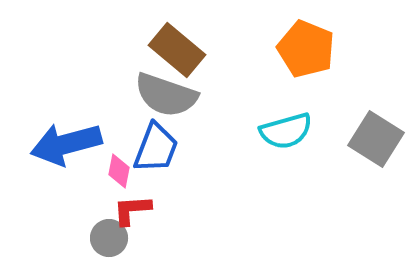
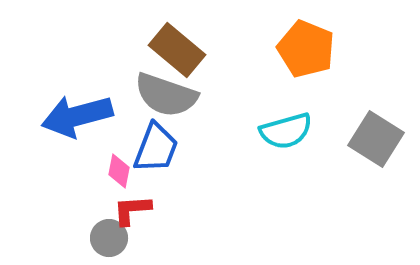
blue arrow: moved 11 px right, 28 px up
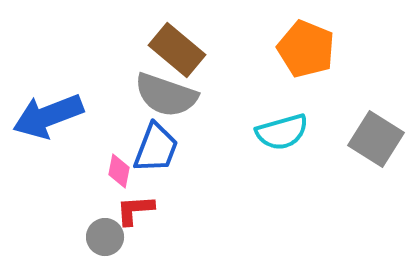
blue arrow: moved 29 px left; rotated 6 degrees counterclockwise
cyan semicircle: moved 4 px left, 1 px down
red L-shape: moved 3 px right
gray circle: moved 4 px left, 1 px up
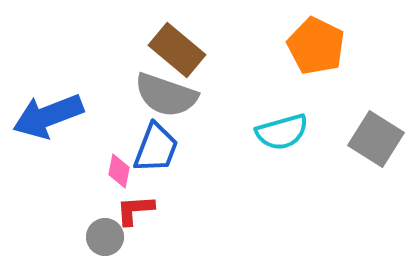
orange pentagon: moved 10 px right, 3 px up; rotated 4 degrees clockwise
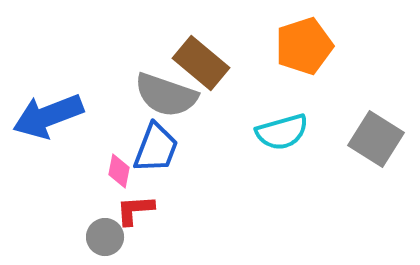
orange pentagon: moved 12 px left; rotated 28 degrees clockwise
brown rectangle: moved 24 px right, 13 px down
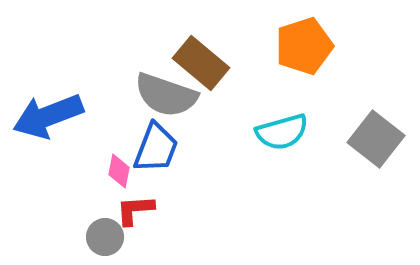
gray square: rotated 6 degrees clockwise
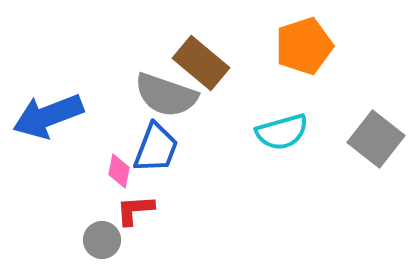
gray circle: moved 3 px left, 3 px down
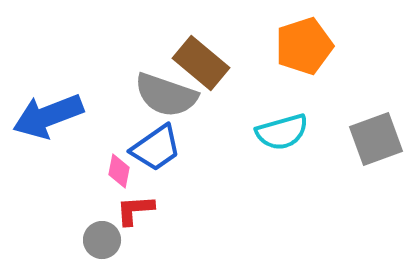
gray square: rotated 32 degrees clockwise
blue trapezoid: rotated 34 degrees clockwise
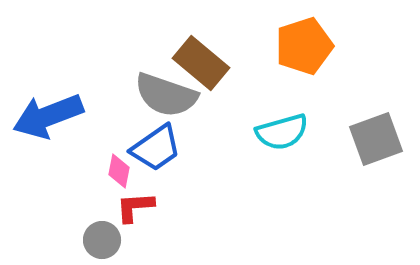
red L-shape: moved 3 px up
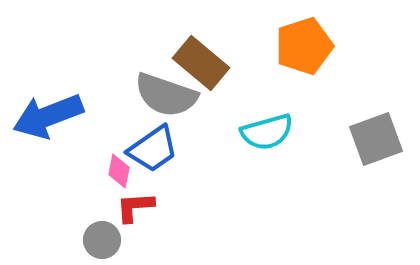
cyan semicircle: moved 15 px left
blue trapezoid: moved 3 px left, 1 px down
